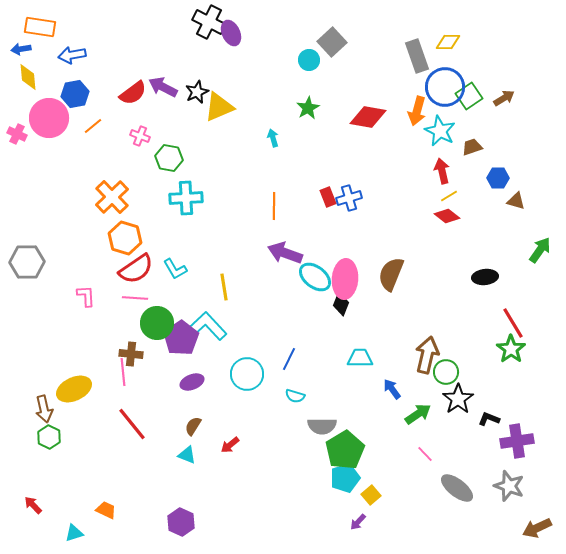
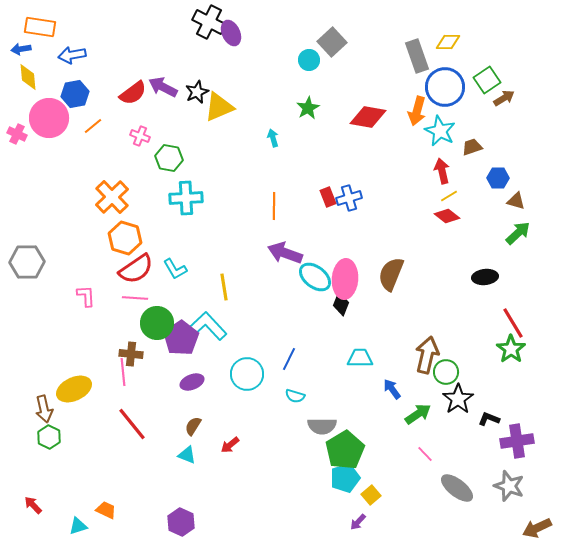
green square at (469, 96): moved 18 px right, 16 px up
green arrow at (540, 250): moved 22 px left, 17 px up; rotated 12 degrees clockwise
cyan triangle at (74, 533): moved 4 px right, 7 px up
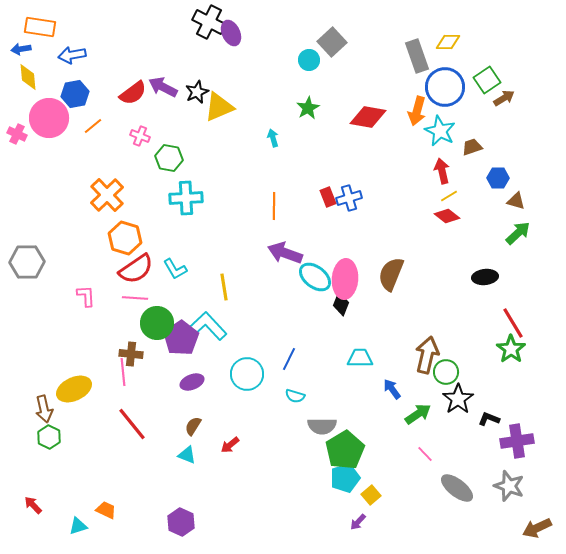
orange cross at (112, 197): moved 5 px left, 2 px up
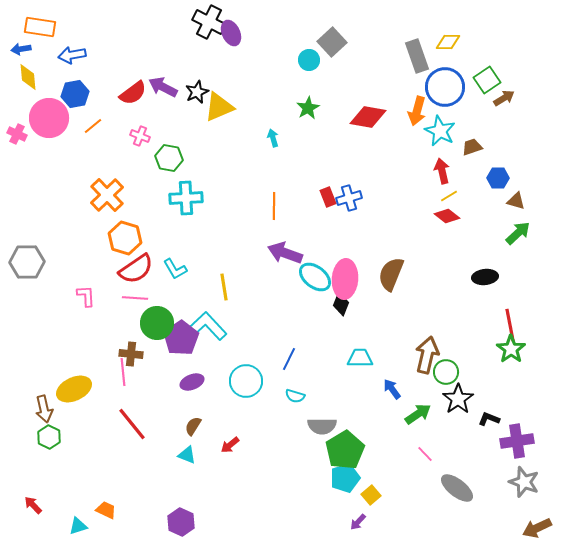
red line at (513, 323): moved 3 px left, 2 px down; rotated 20 degrees clockwise
cyan circle at (247, 374): moved 1 px left, 7 px down
gray star at (509, 486): moved 15 px right, 4 px up
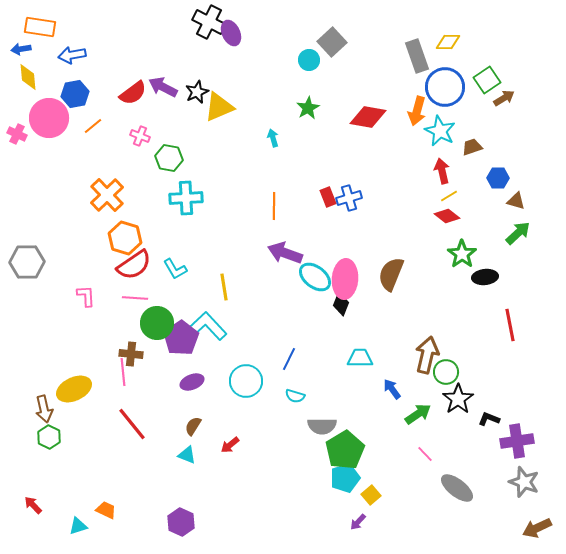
red semicircle at (136, 269): moved 2 px left, 4 px up
green star at (511, 349): moved 49 px left, 95 px up
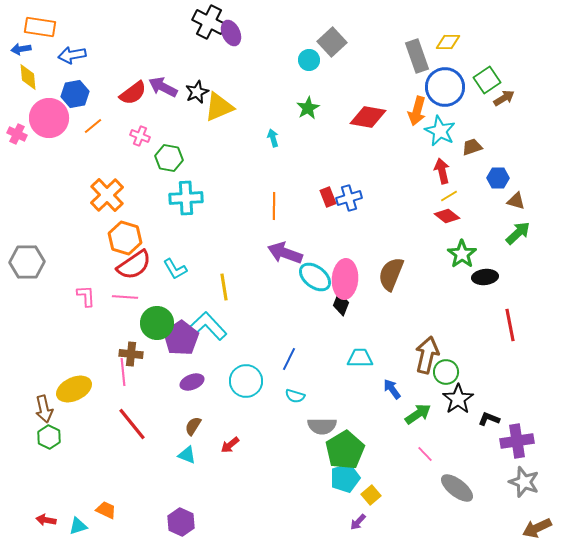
pink line at (135, 298): moved 10 px left, 1 px up
red arrow at (33, 505): moved 13 px right, 15 px down; rotated 36 degrees counterclockwise
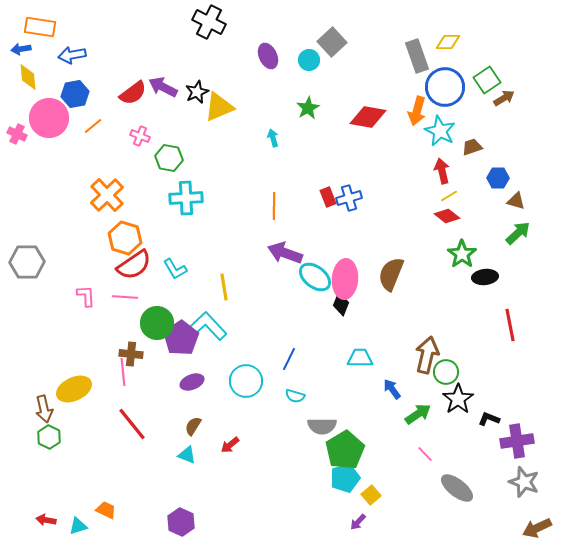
purple ellipse at (231, 33): moved 37 px right, 23 px down
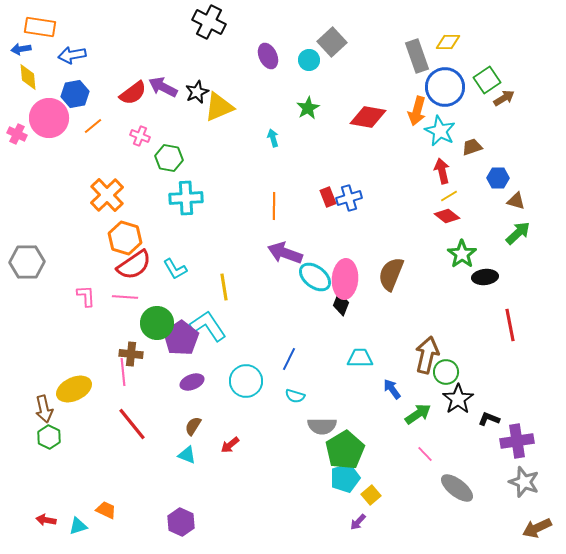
cyan L-shape at (208, 326): rotated 9 degrees clockwise
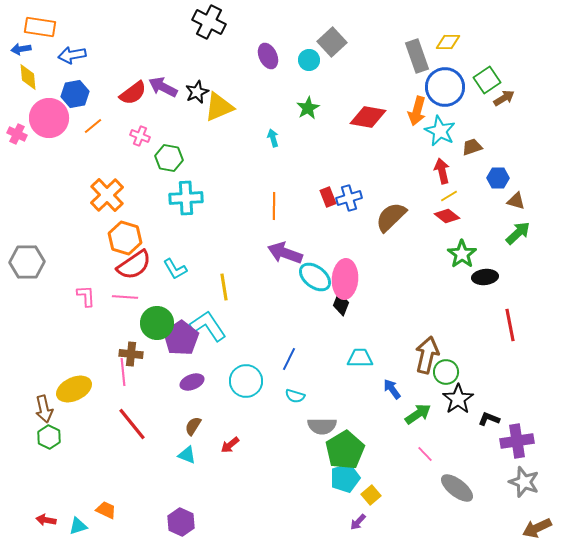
brown semicircle at (391, 274): moved 57 px up; rotated 24 degrees clockwise
